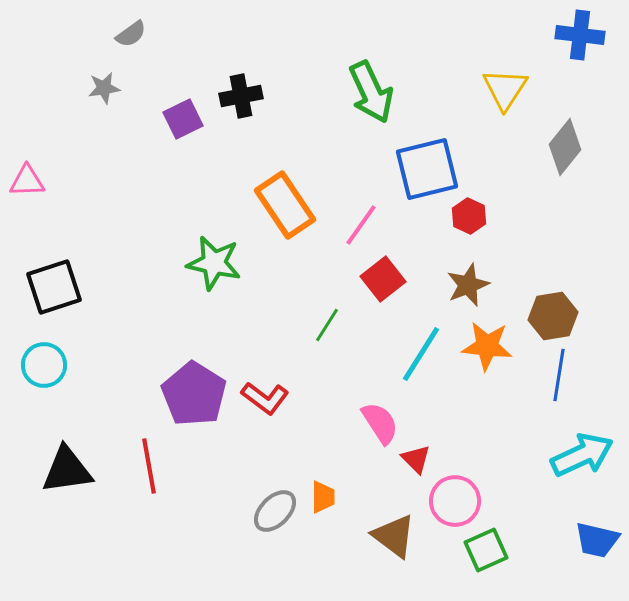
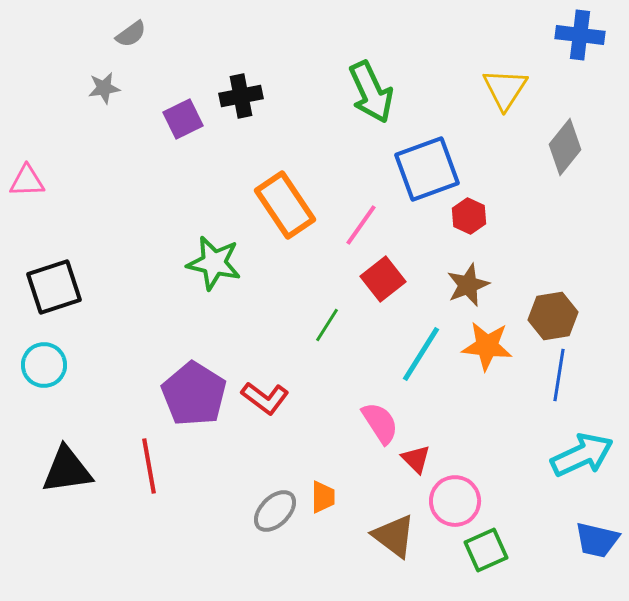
blue square: rotated 6 degrees counterclockwise
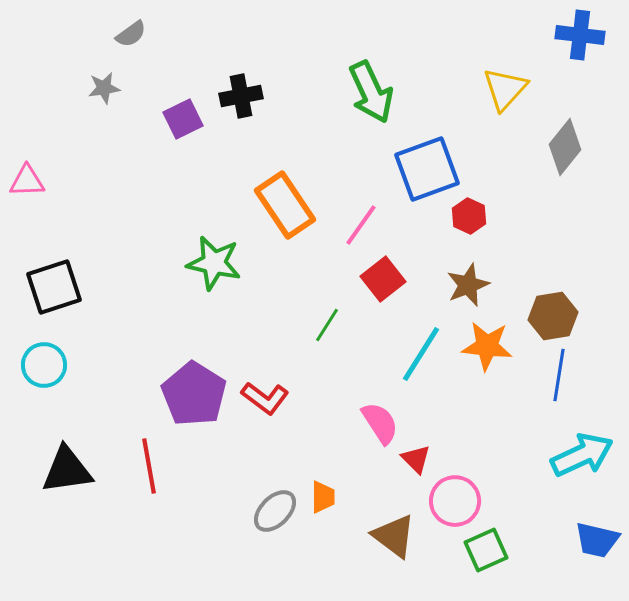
yellow triangle: rotated 9 degrees clockwise
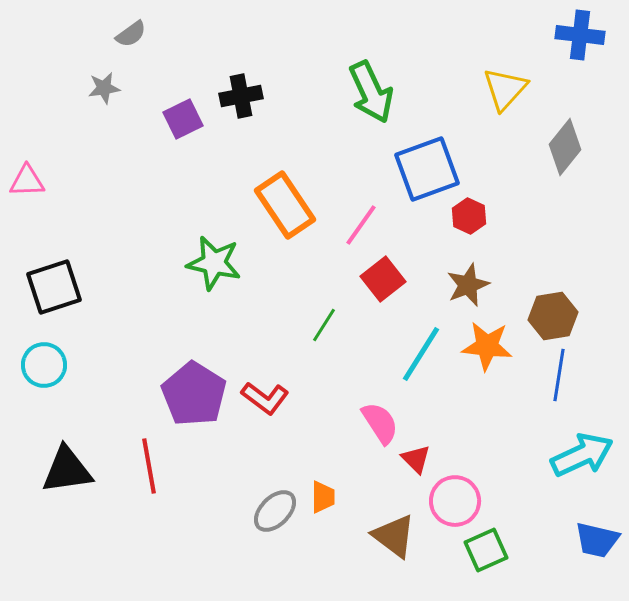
green line: moved 3 px left
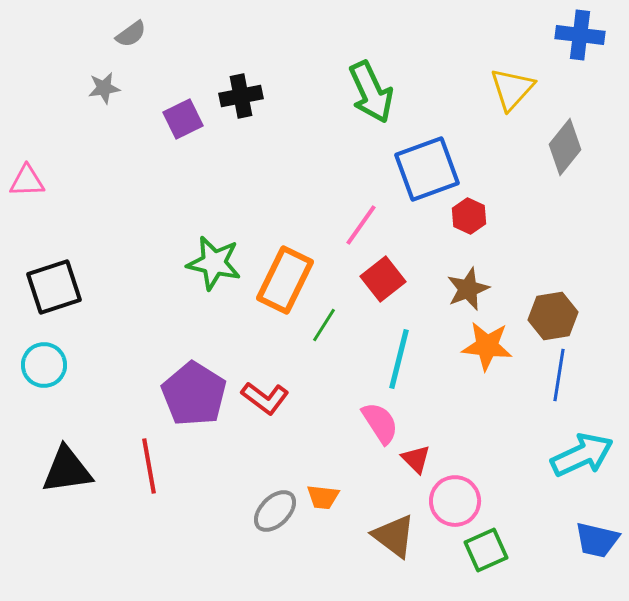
yellow triangle: moved 7 px right
orange rectangle: moved 75 px down; rotated 60 degrees clockwise
brown star: moved 4 px down
cyan line: moved 22 px left, 5 px down; rotated 18 degrees counterclockwise
orange trapezoid: rotated 96 degrees clockwise
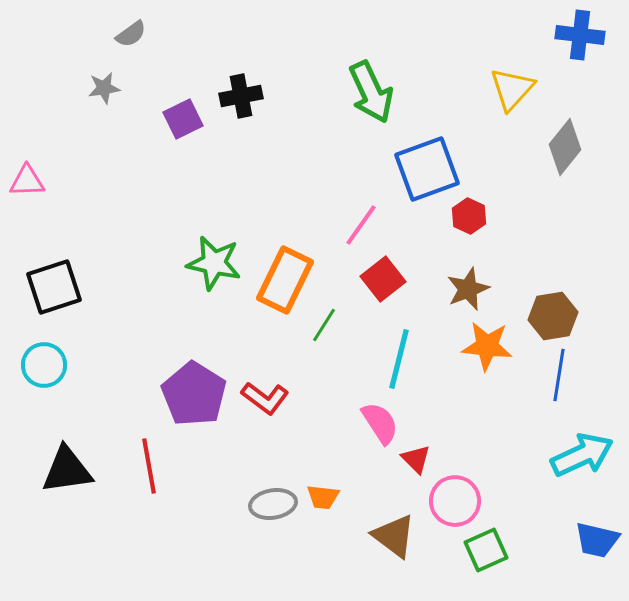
gray ellipse: moved 2 px left, 7 px up; rotated 36 degrees clockwise
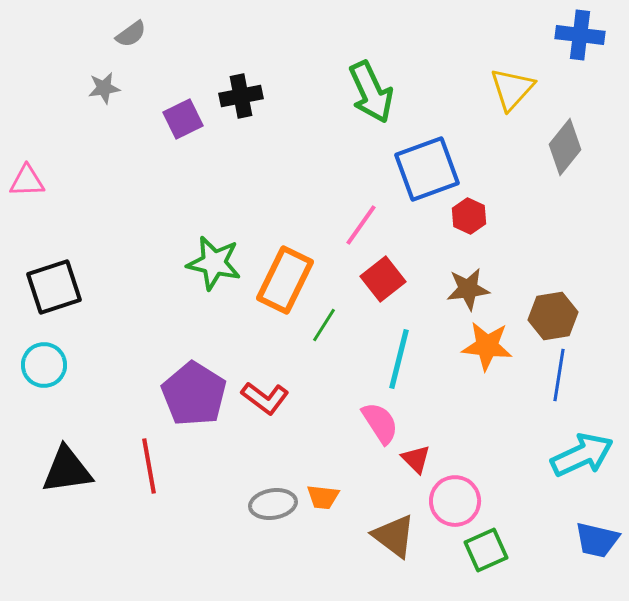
brown star: rotated 15 degrees clockwise
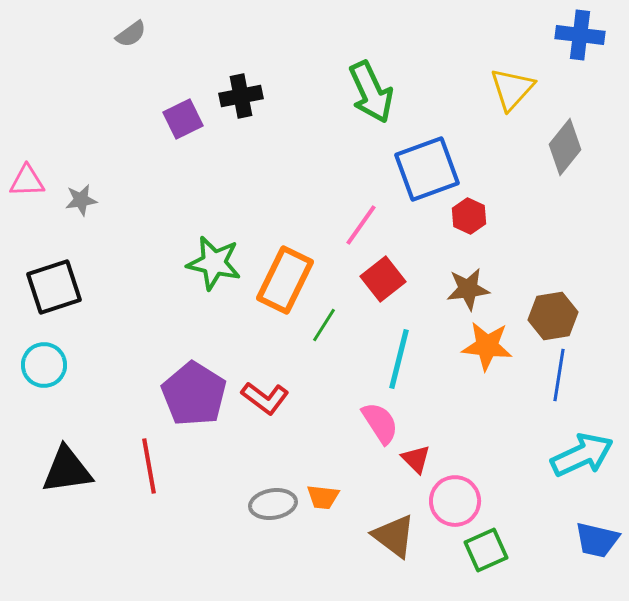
gray star: moved 23 px left, 112 px down
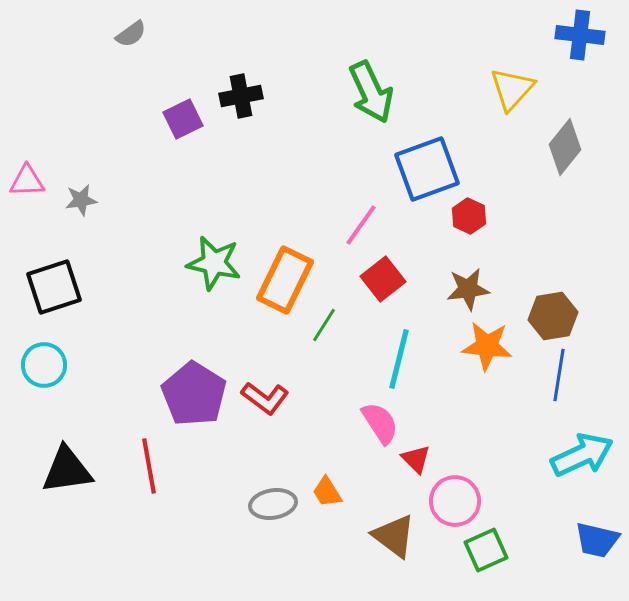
orange trapezoid: moved 4 px right, 5 px up; rotated 52 degrees clockwise
